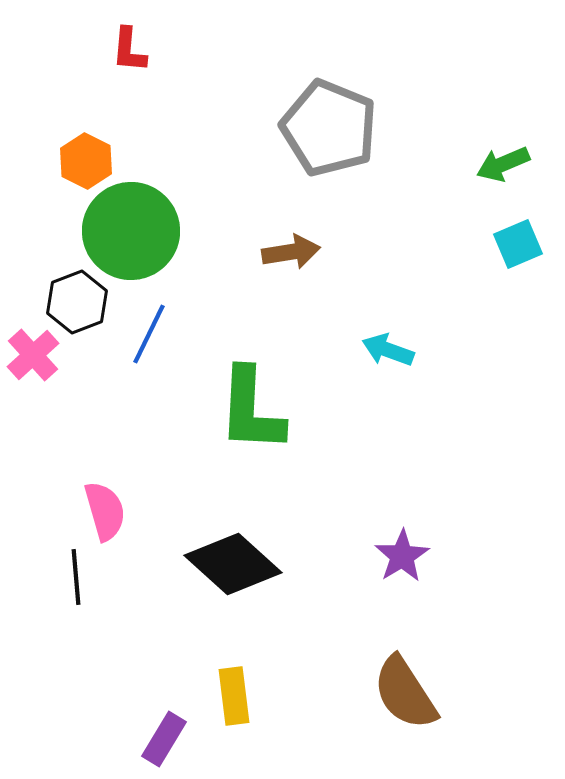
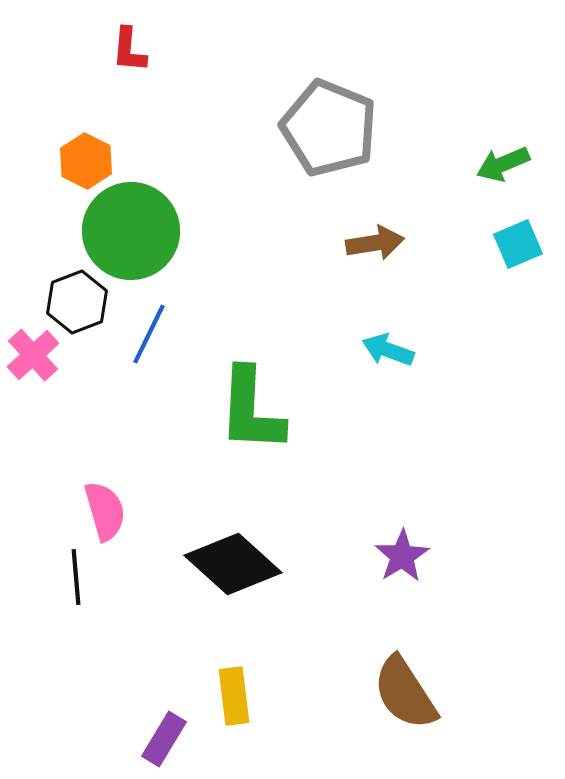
brown arrow: moved 84 px right, 9 px up
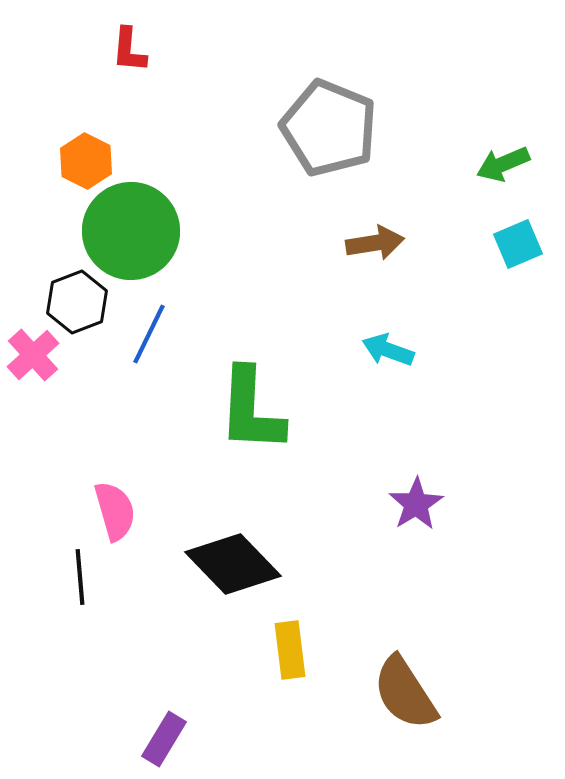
pink semicircle: moved 10 px right
purple star: moved 14 px right, 52 px up
black diamond: rotated 4 degrees clockwise
black line: moved 4 px right
yellow rectangle: moved 56 px right, 46 px up
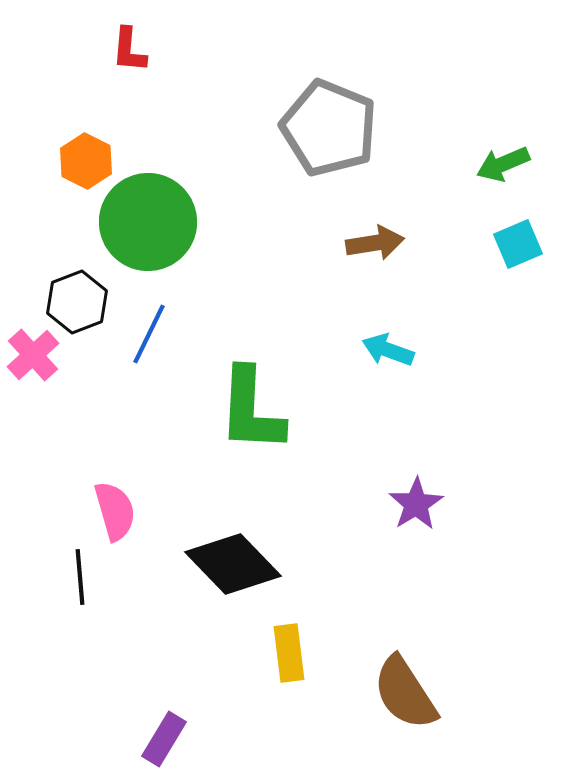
green circle: moved 17 px right, 9 px up
yellow rectangle: moved 1 px left, 3 px down
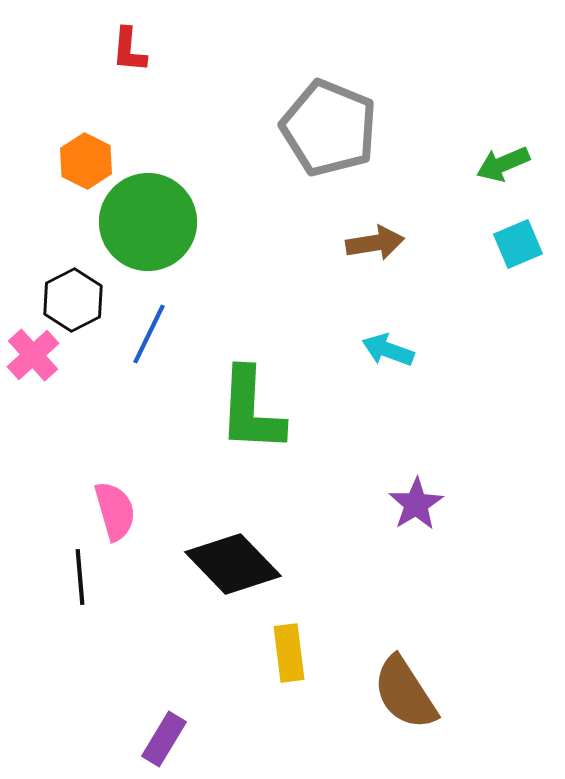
black hexagon: moved 4 px left, 2 px up; rotated 6 degrees counterclockwise
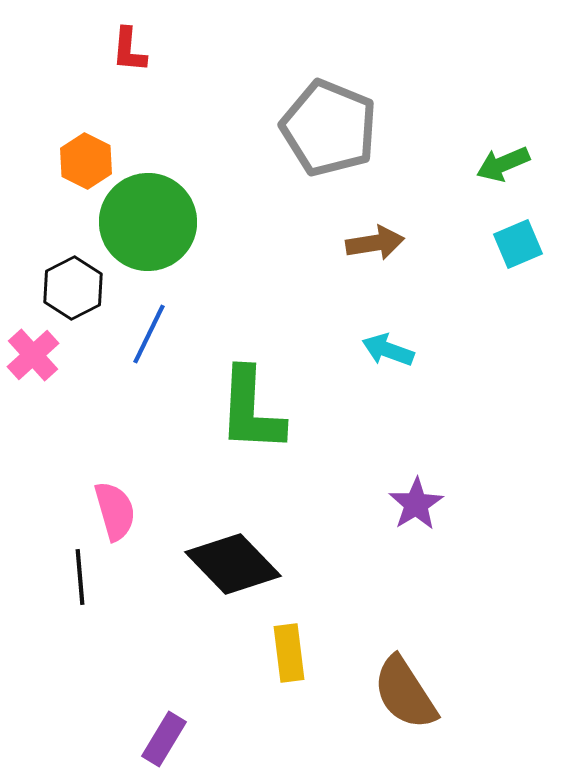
black hexagon: moved 12 px up
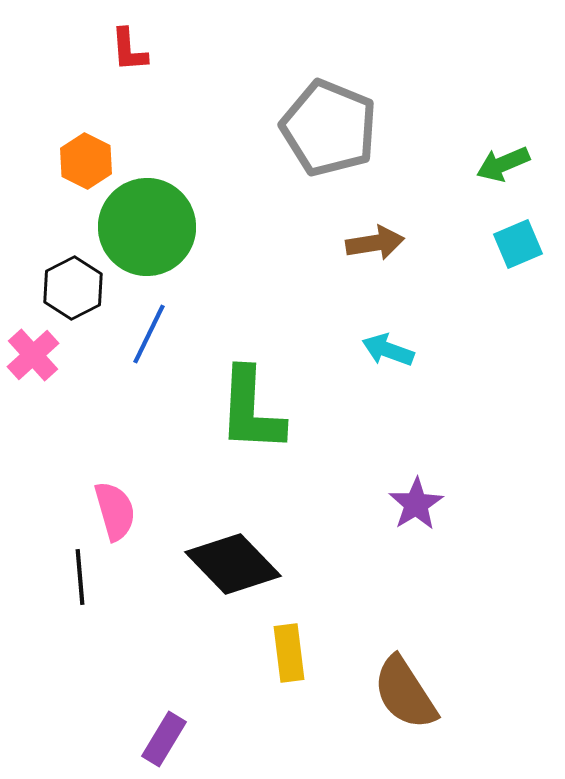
red L-shape: rotated 9 degrees counterclockwise
green circle: moved 1 px left, 5 px down
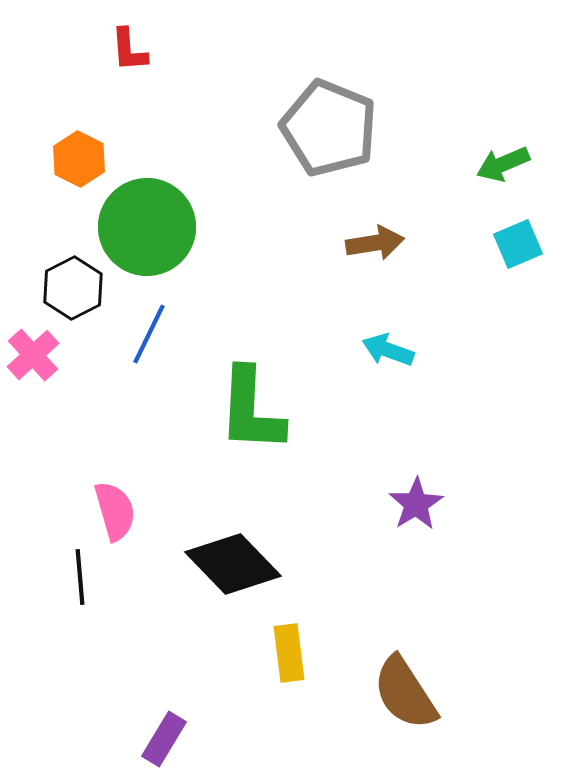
orange hexagon: moved 7 px left, 2 px up
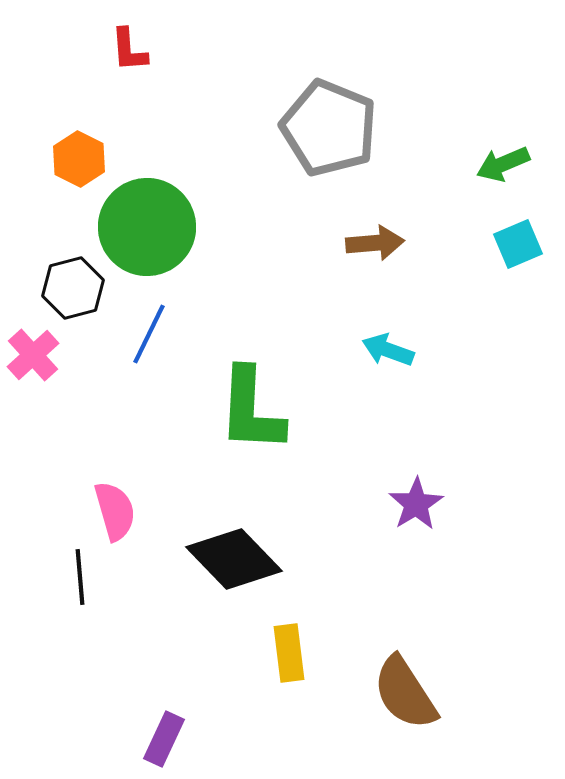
brown arrow: rotated 4 degrees clockwise
black hexagon: rotated 12 degrees clockwise
black diamond: moved 1 px right, 5 px up
purple rectangle: rotated 6 degrees counterclockwise
